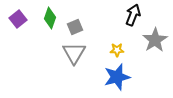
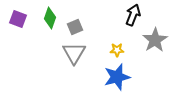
purple square: rotated 30 degrees counterclockwise
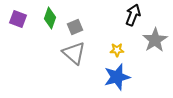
gray triangle: rotated 20 degrees counterclockwise
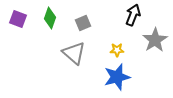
gray square: moved 8 px right, 4 px up
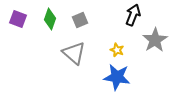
green diamond: moved 1 px down
gray square: moved 3 px left, 3 px up
yellow star: rotated 24 degrees clockwise
blue star: rotated 24 degrees clockwise
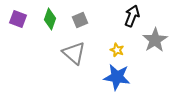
black arrow: moved 1 px left, 1 px down
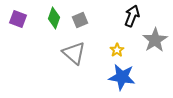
green diamond: moved 4 px right, 1 px up
yellow star: rotated 16 degrees clockwise
blue star: moved 5 px right
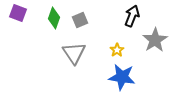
purple square: moved 6 px up
gray triangle: rotated 15 degrees clockwise
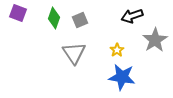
black arrow: rotated 130 degrees counterclockwise
